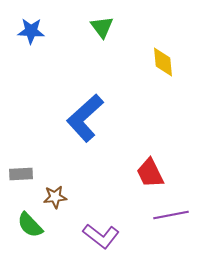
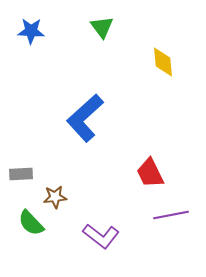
green semicircle: moved 1 px right, 2 px up
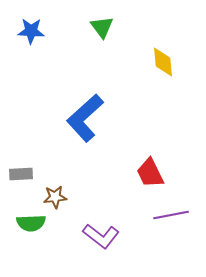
green semicircle: rotated 48 degrees counterclockwise
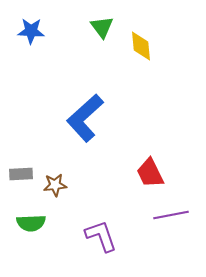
yellow diamond: moved 22 px left, 16 px up
brown star: moved 12 px up
purple L-shape: rotated 147 degrees counterclockwise
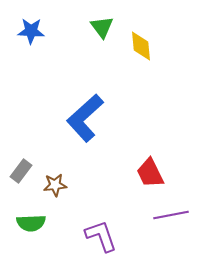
gray rectangle: moved 3 px up; rotated 50 degrees counterclockwise
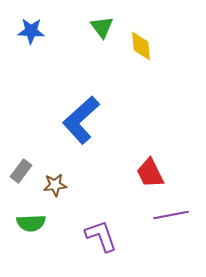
blue L-shape: moved 4 px left, 2 px down
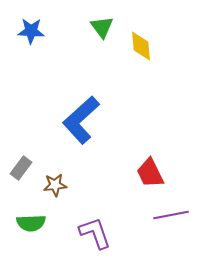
gray rectangle: moved 3 px up
purple L-shape: moved 6 px left, 3 px up
